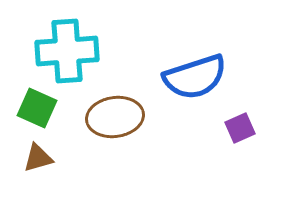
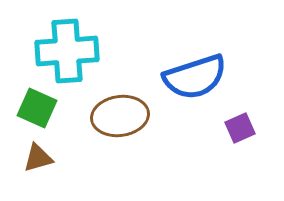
brown ellipse: moved 5 px right, 1 px up
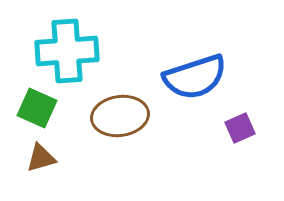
brown triangle: moved 3 px right
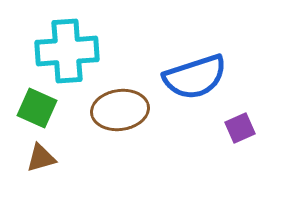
brown ellipse: moved 6 px up
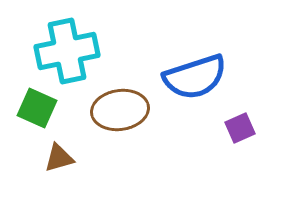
cyan cross: rotated 8 degrees counterclockwise
brown triangle: moved 18 px right
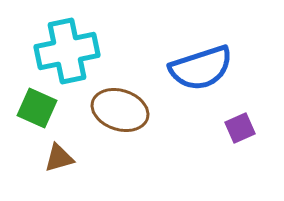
blue semicircle: moved 6 px right, 9 px up
brown ellipse: rotated 26 degrees clockwise
